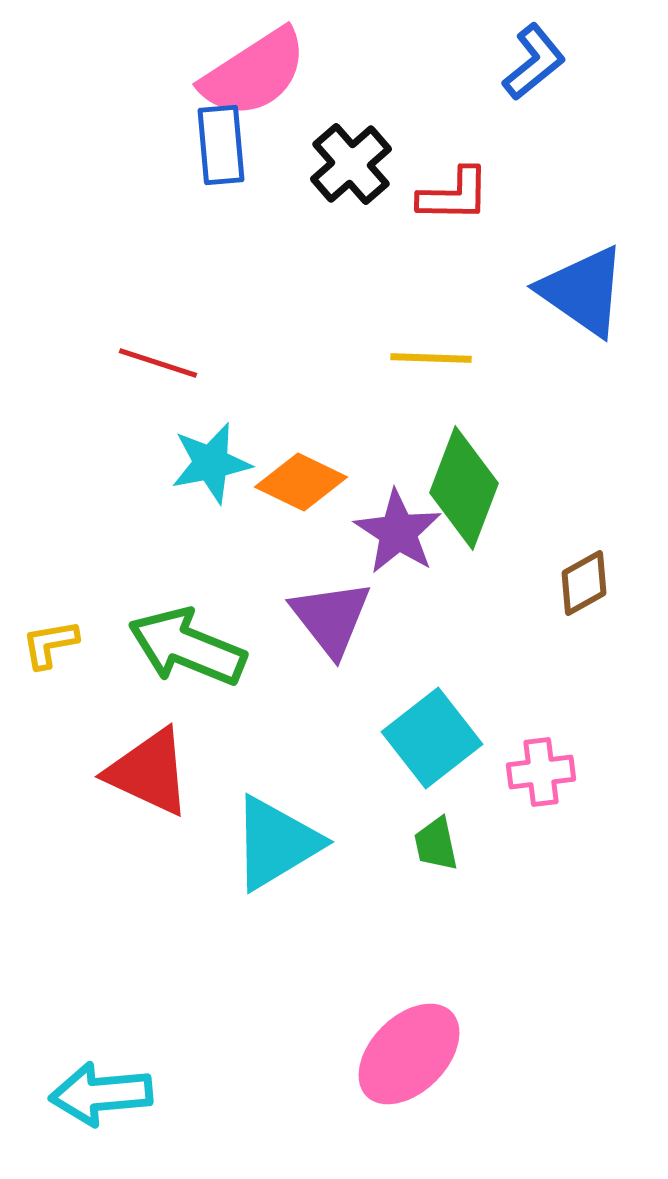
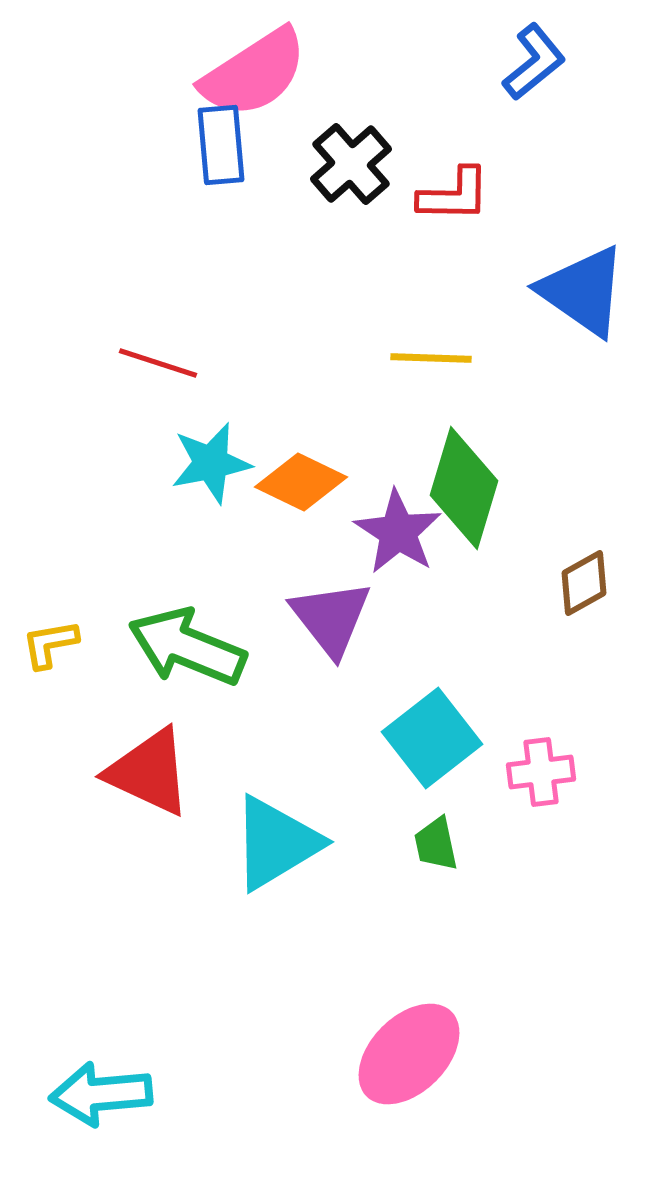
green diamond: rotated 4 degrees counterclockwise
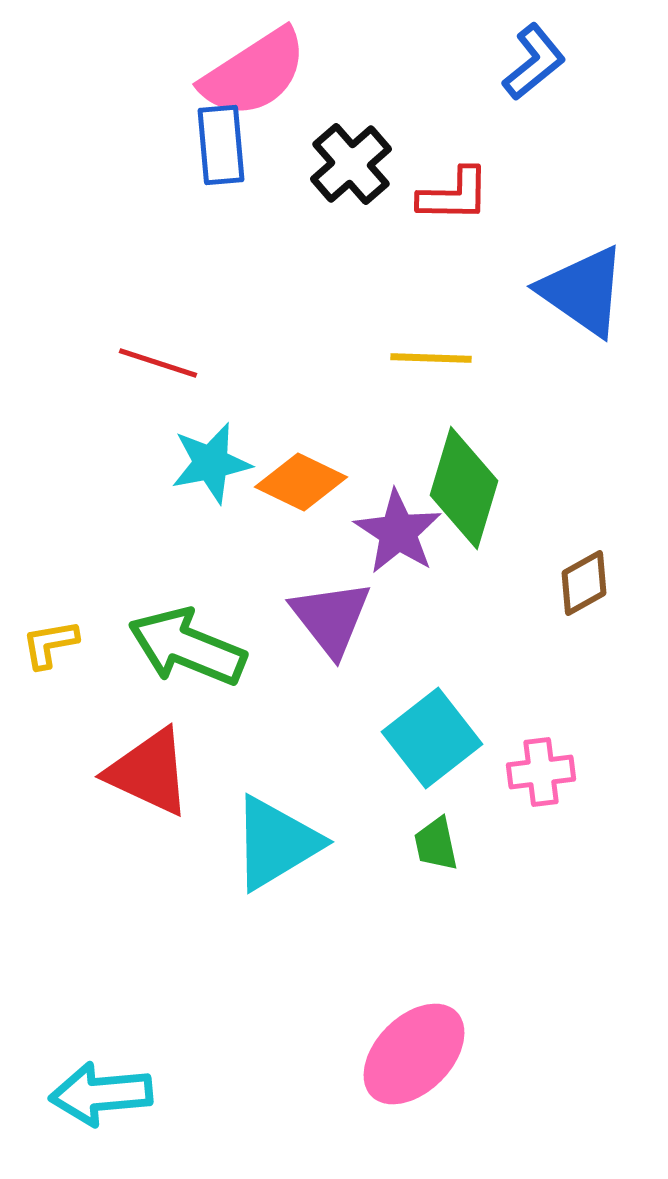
pink ellipse: moved 5 px right
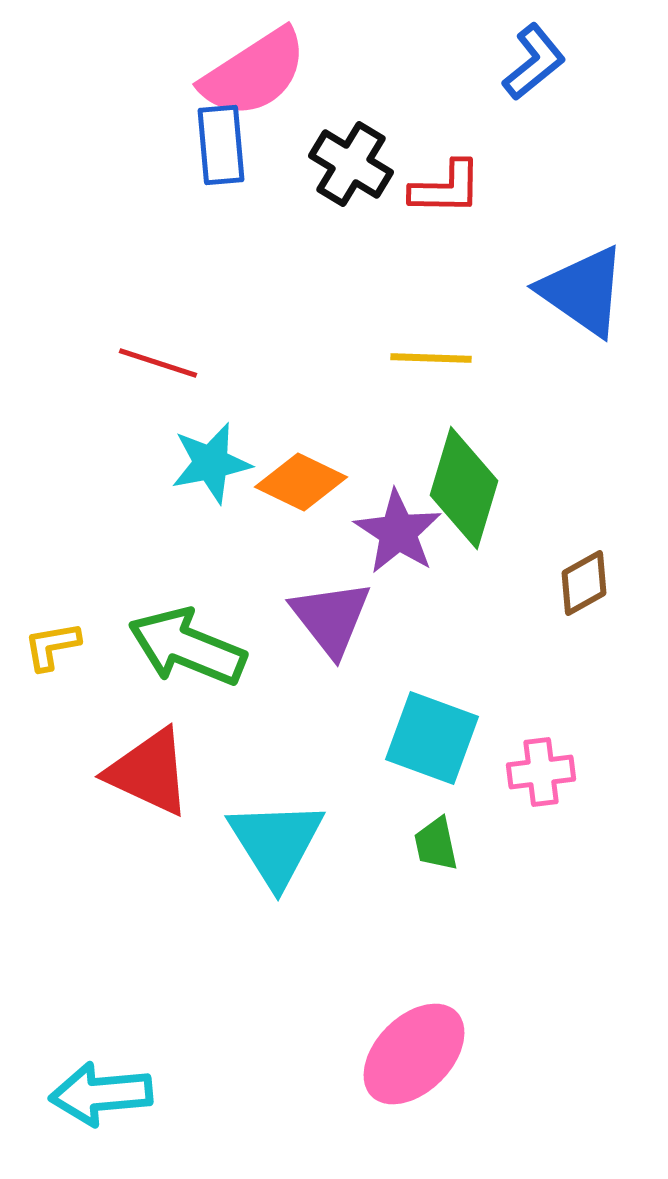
black cross: rotated 18 degrees counterclockwise
red L-shape: moved 8 px left, 7 px up
yellow L-shape: moved 2 px right, 2 px down
cyan square: rotated 32 degrees counterclockwise
cyan triangle: rotated 31 degrees counterclockwise
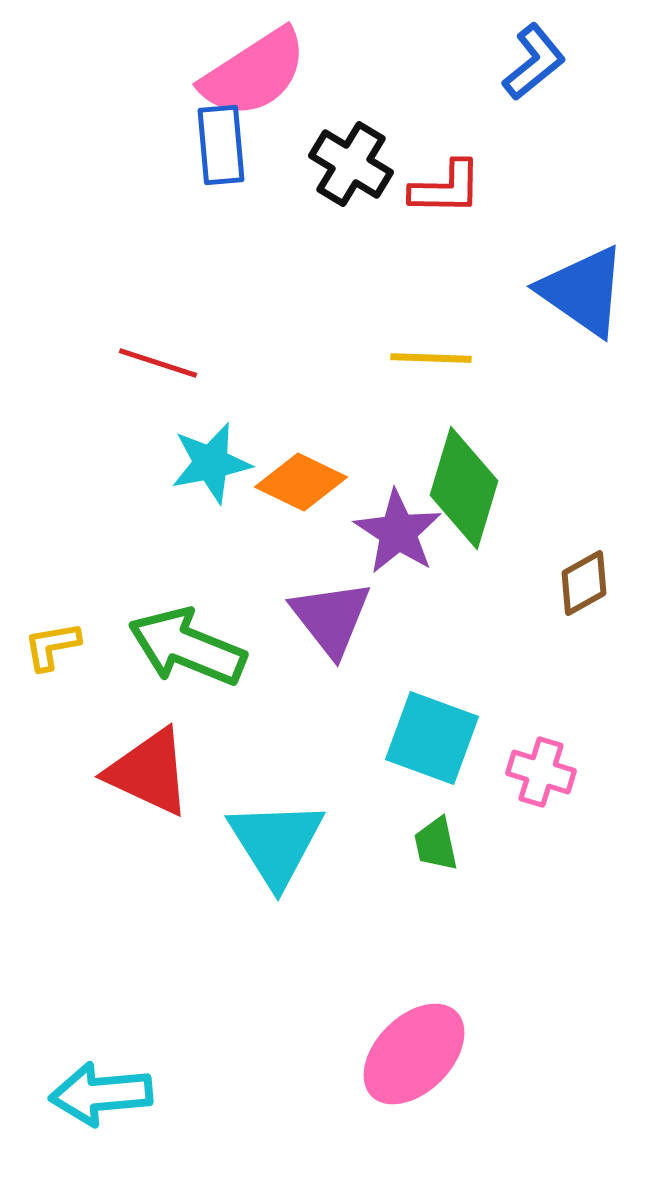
pink cross: rotated 24 degrees clockwise
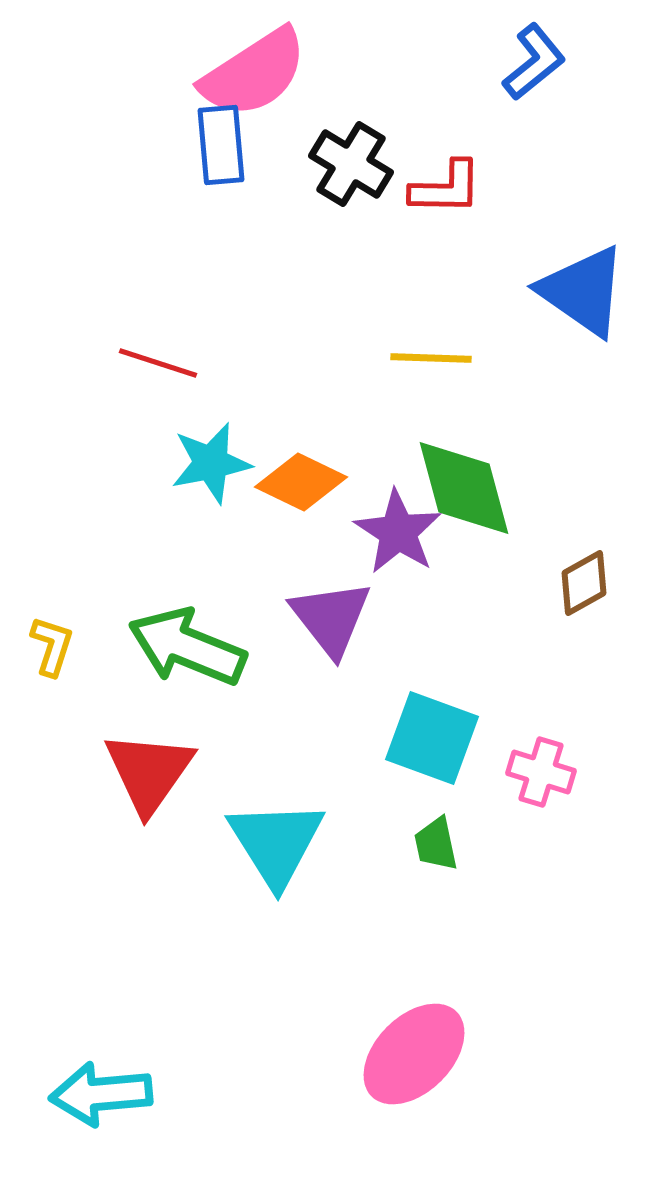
green diamond: rotated 32 degrees counterclockwise
yellow L-shape: rotated 118 degrees clockwise
red triangle: rotated 40 degrees clockwise
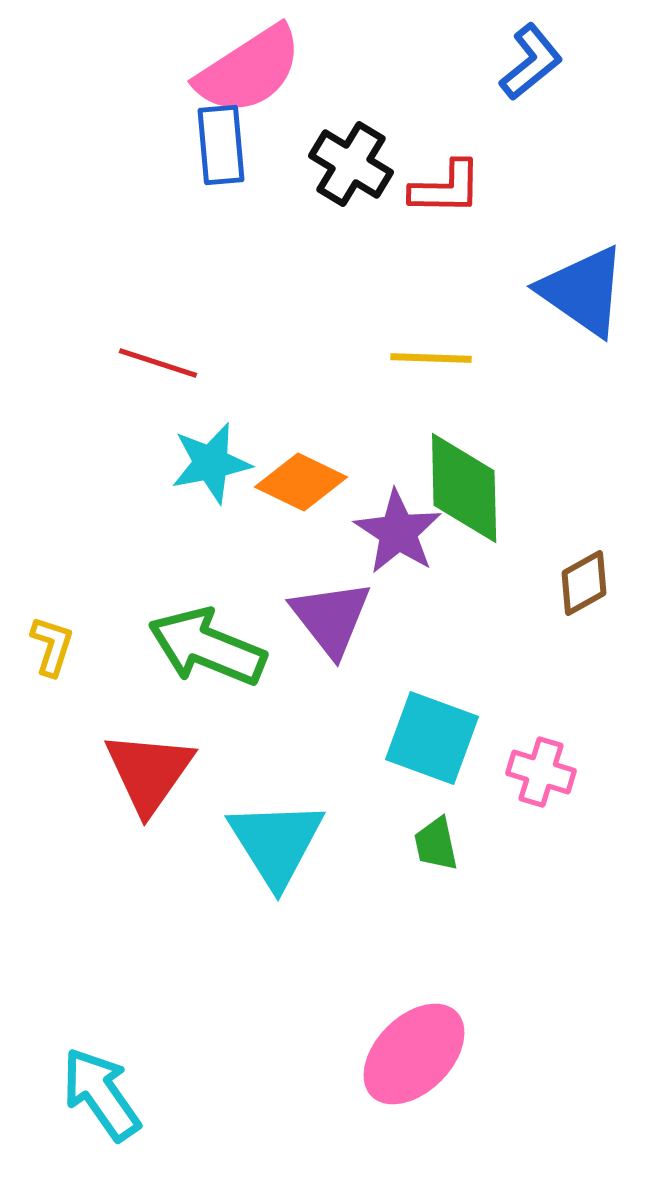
blue L-shape: moved 3 px left
pink semicircle: moved 5 px left, 3 px up
green diamond: rotated 14 degrees clockwise
green arrow: moved 20 px right
cyan arrow: rotated 60 degrees clockwise
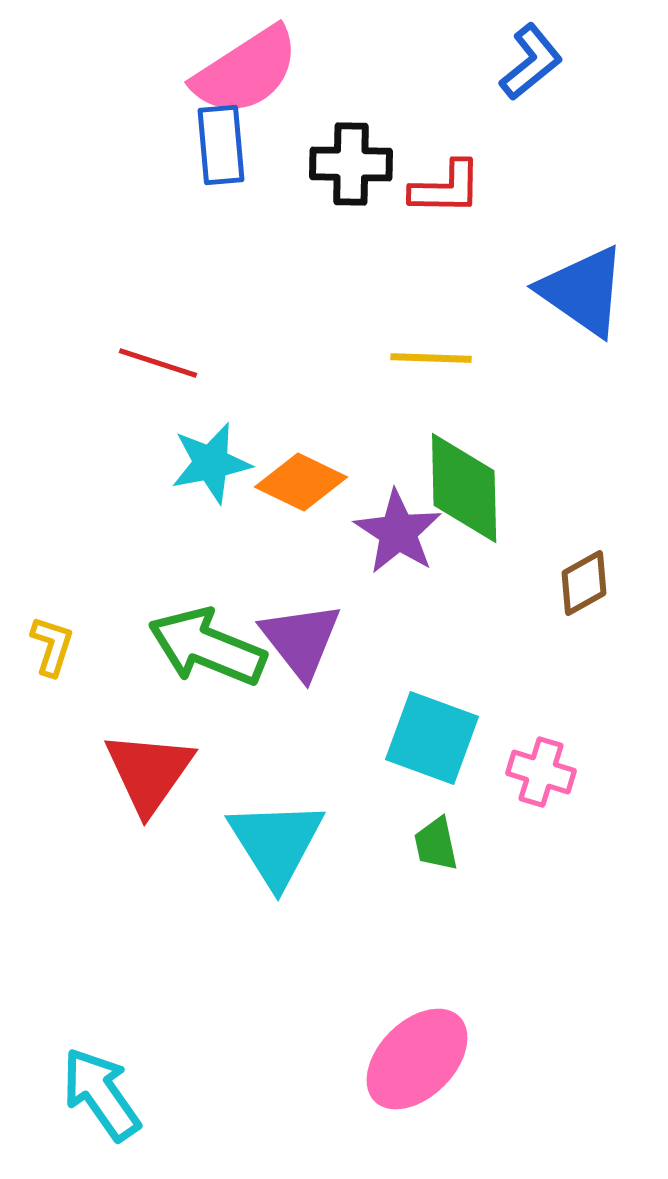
pink semicircle: moved 3 px left, 1 px down
black cross: rotated 30 degrees counterclockwise
purple triangle: moved 30 px left, 22 px down
pink ellipse: moved 3 px right, 5 px down
